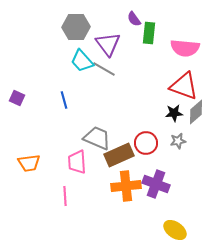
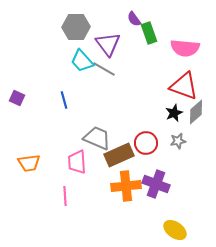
green rectangle: rotated 25 degrees counterclockwise
black star: rotated 18 degrees counterclockwise
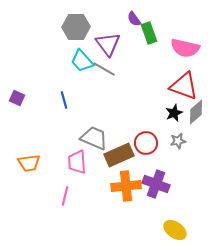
pink semicircle: rotated 8 degrees clockwise
gray trapezoid: moved 3 px left
pink line: rotated 18 degrees clockwise
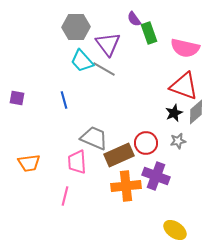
purple square: rotated 14 degrees counterclockwise
purple cross: moved 8 px up
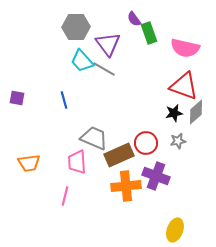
black star: rotated 12 degrees clockwise
yellow ellipse: rotated 75 degrees clockwise
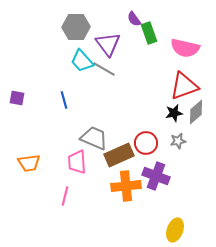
red triangle: rotated 40 degrees counterclockwise
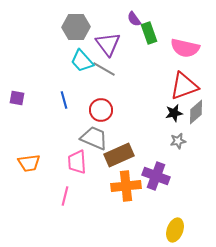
red circle: moved 45 px left, 33 px up
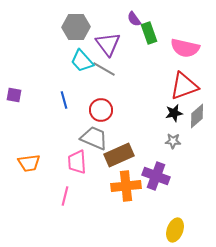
purple square: moved 3 px left, 3 px up
gray diamond: moved 1 px right, 4 px down
gray star: moved 5 px left; rotated 14 degrees clockwise
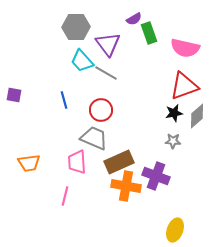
purple semicircle: rotated 84 degrees counterclockwise
gray line: moved 2 px right, 4 px down
brown rectangle: moved 7 px down
orange cross: rotated 16 degrees clockwise
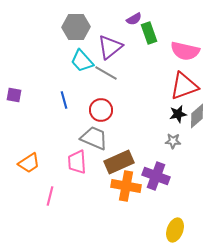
purple triangle: moved 2 px right, 3 px down; rotated 28 degrees clockwise
pink semicircle: moved 3 px down
black star: moved 4 px right, 1 px down
orange trapezoid: rotated 25 degrees counterclockwise
pink line: moved 15 px left
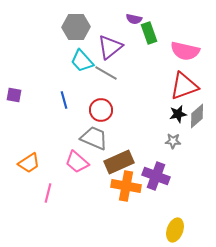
purple semicircle: rotated 42 degrees clockwise
pink trapezoid: rotated 45 degrees counterclockwise
pink line: moved 2 px left, 3 px up
